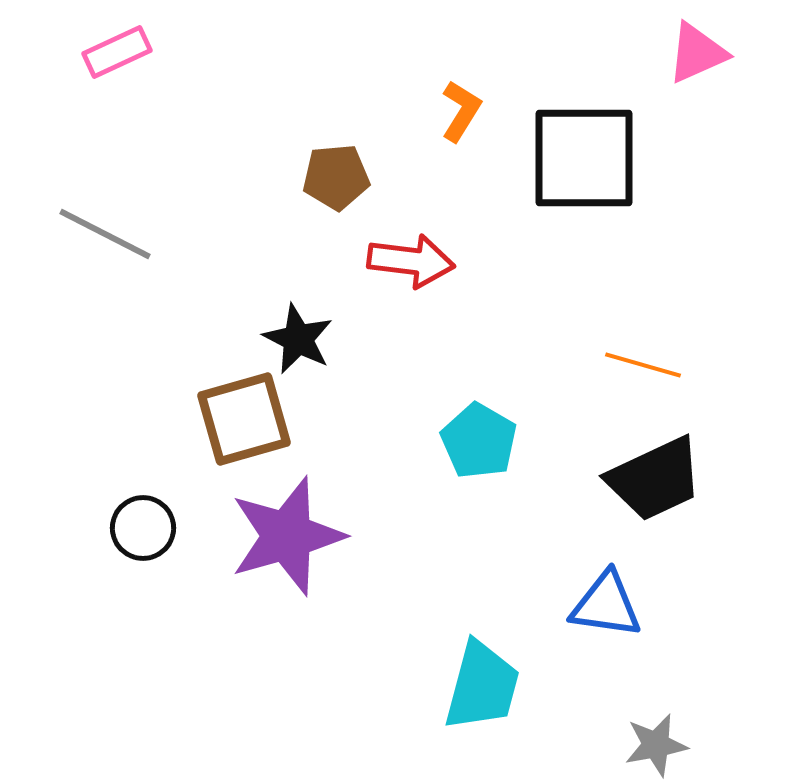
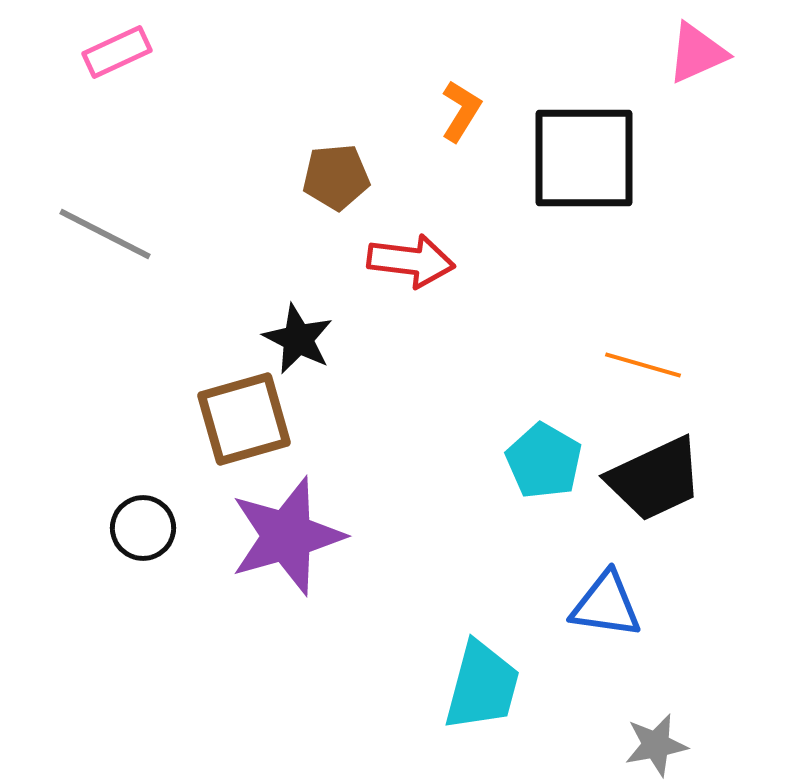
cyan pentagon: moved 65 px right, 20 px down
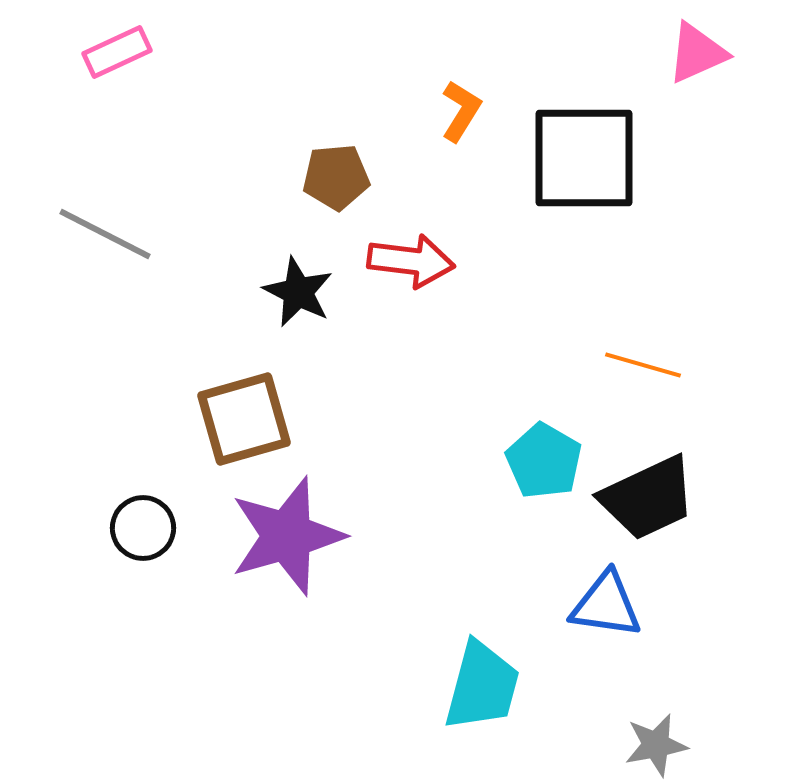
black star: moved 47 px up
black trapezoid: moved 7 px left, 19 px down
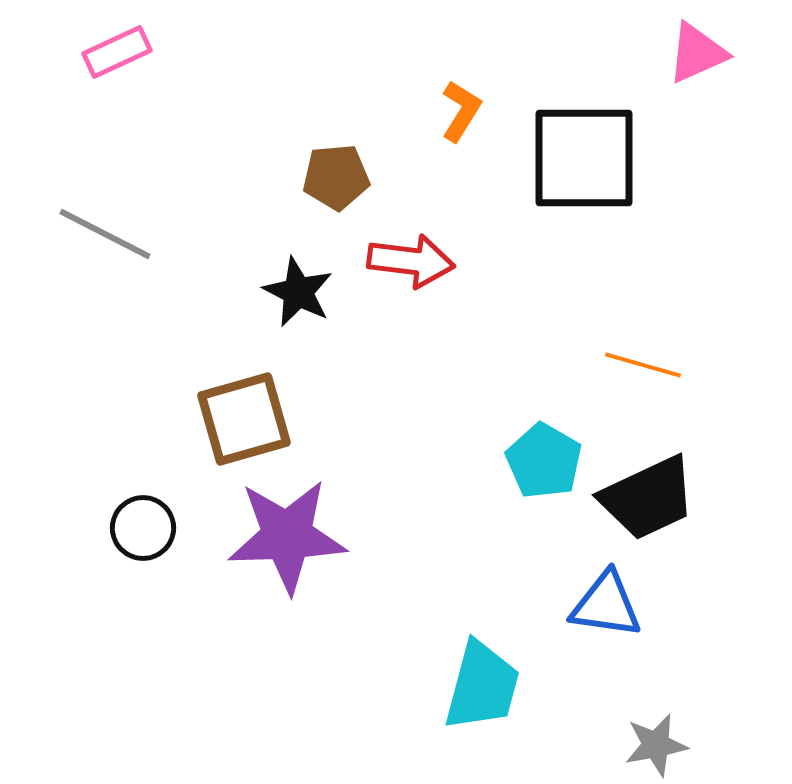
purple star: rotated 14 degrees clockwise
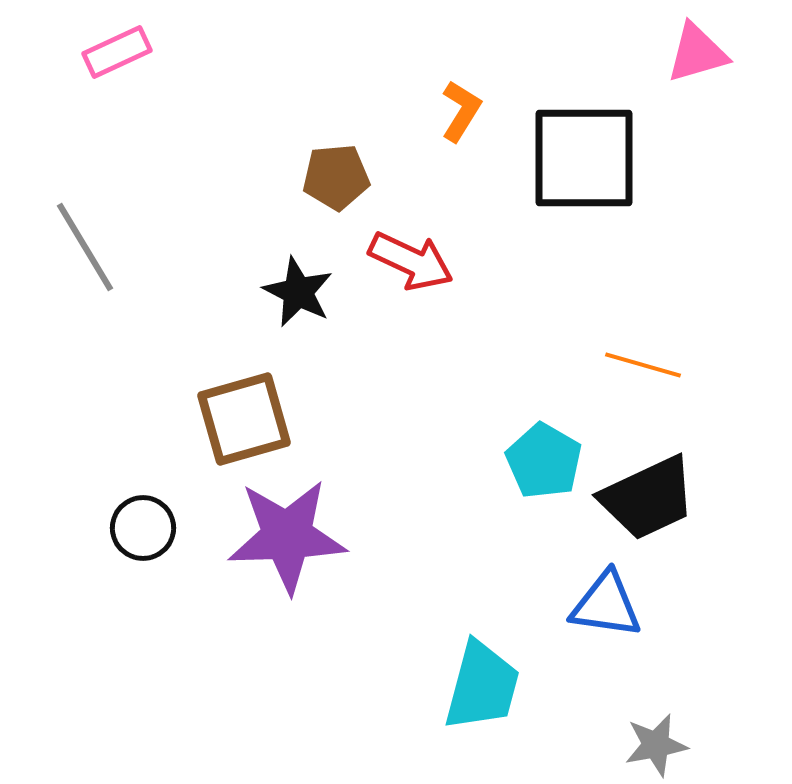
pink triangle: rotated 8 degrees clockwise
gray line: moved 20 px left, 13 px down; rotated 32 degrees clockwise
red arrow: rotated 18 degrees clockwise
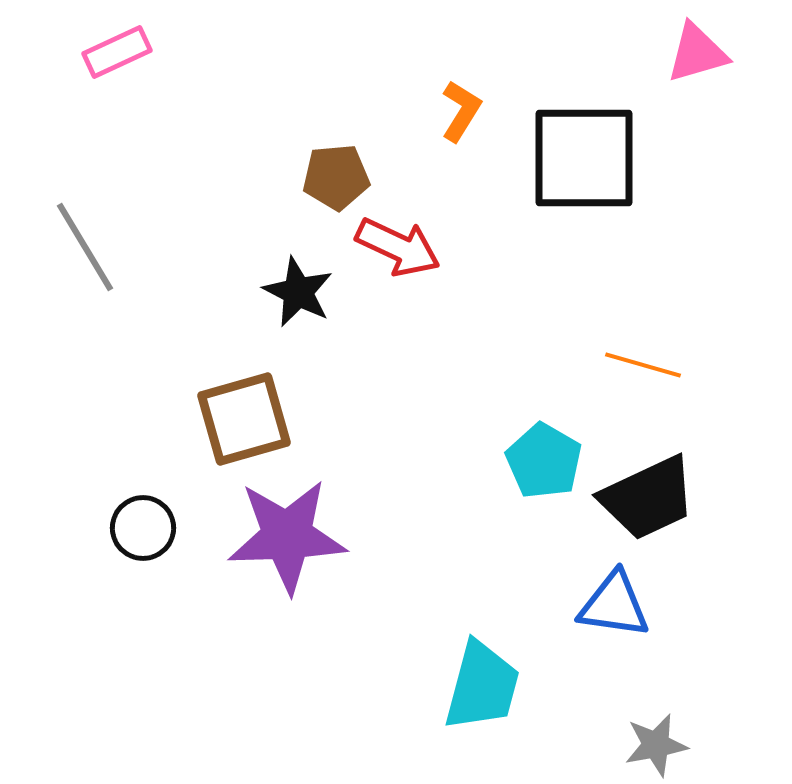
red arrow: moved 13 px left, 14 px up
blue triangle: moved 8 px right
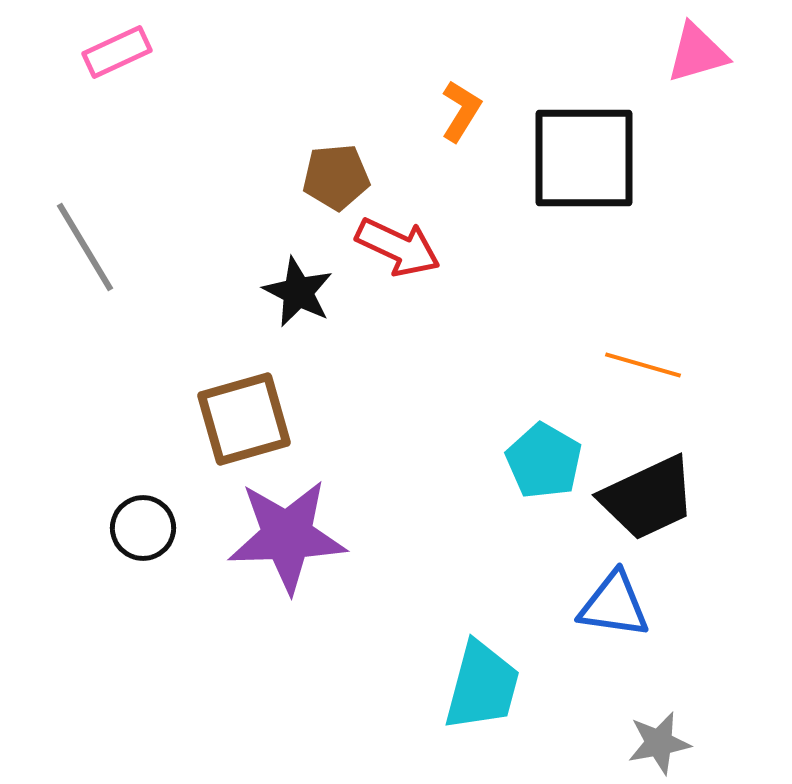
gray star: moved 3 px right, 2 px up
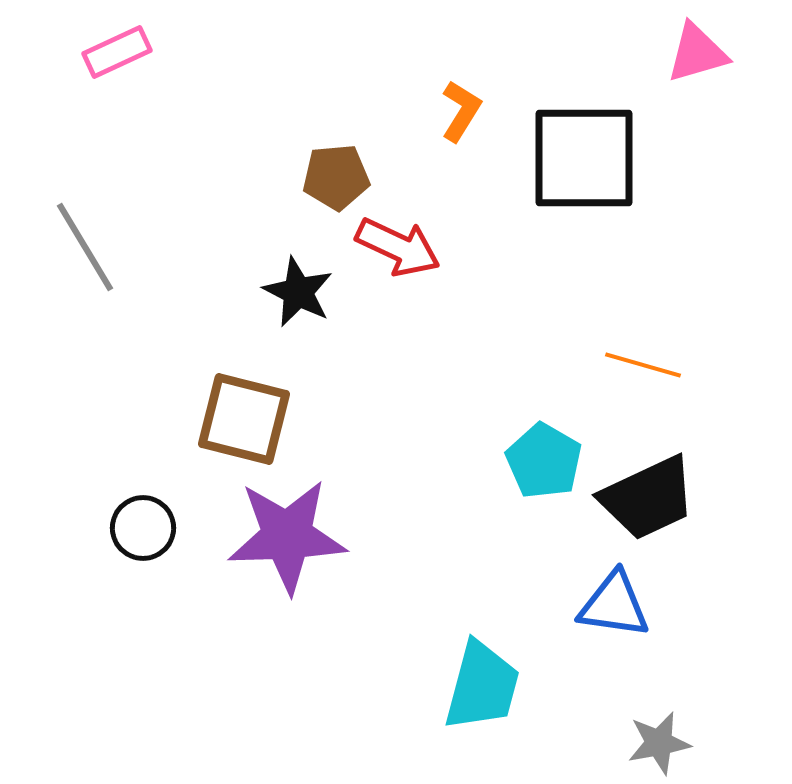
brown square: rotated 30 degrees clockwise
